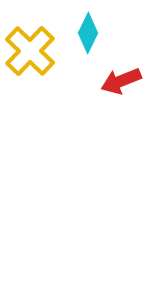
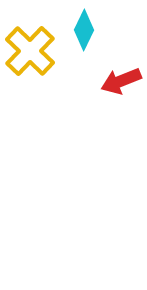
cyan diamond: moved 4 px left, 3 px up
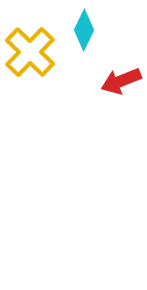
yellow cross: moved 1 px down
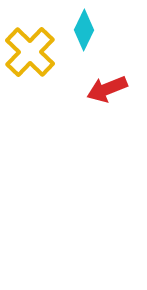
red arrow: moved 14 px left, 8 px down
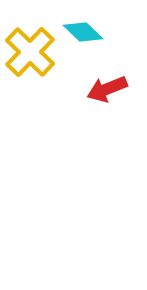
cyan diamond: moved 1 px left, 2 px down; rotated 72 degrees counterclockwise
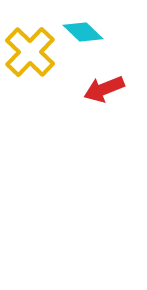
red arrow: moved 3 px left
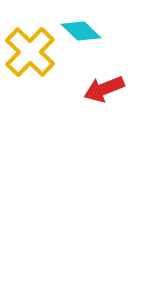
cyan diamond: moved 2 px left, 1 px up
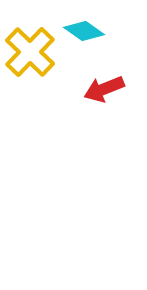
cyan diamond: moved 3 px right; rotated 9 degrees counterclockwise
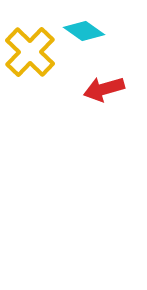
red arrow: rotated 6 degrees clockwise
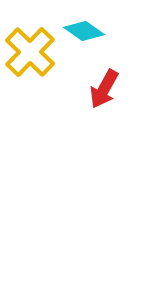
red arrow: rotated 45 degrees counterclockwise
